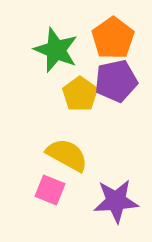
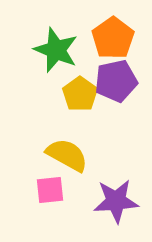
pink square: rotated 28 degrees counterclockwise
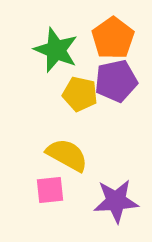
yellow pentagon: rotated 24 degrees counterclockwise
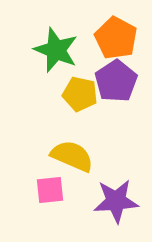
orange pentagon: moved 3 px right; rotated 9 degrees counterclockwise
purple pentagon: rotated 21 degrees counterclockwise
yellow semicircle: moved 5 px right, 1 px down; rotated 6 degrees counterclockwise
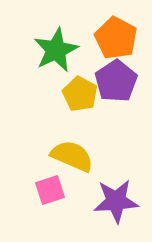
green star: rotated 24 degrees clockwise
yellow pentagon: rotated 16 degrees clockwise
pink square: rotated 12 degrees counterclockwise
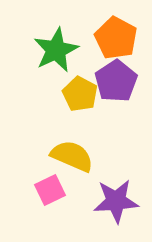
pink square: rotated 8 degrees counterclockwise
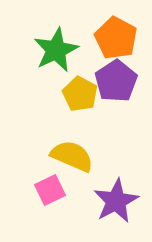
purple star: rotated 24 degrees counterclockwise
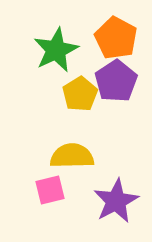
yellow pentagon: rotated 12 degrees clockwise
yellow semicircle: rotated 24 degrees counterclockwise
pink square: rotated 12 degrees clockwise
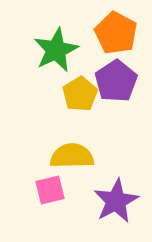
orange pentagon: moved 5 px up
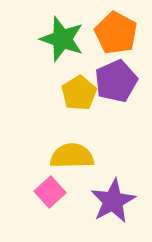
green star: moved 6 px right, 11 px up; rotated 27 degrees counterclockwise
purple pentagon: rotated 9 degrees clockwise
yellow pentagon: moved 1 px left, 1 px up
pink square: moved 2 px down; rotated 28 degrees counterclockwise
purple star: moved 3 px left
